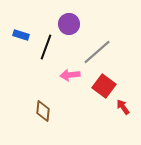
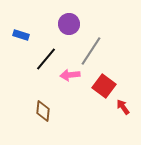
black line: moved 12 px down; rotated 20 degrees clockwise
gray line: moved 6 px left, 1 px up; rotated 16 degrees counterclockwise
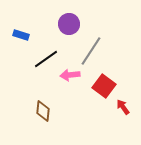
black line: rotated 15 degrees clockwise
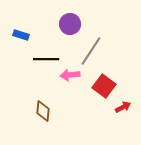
purple circle: moved 1 px right
black line: rotated 35 degrees clockwise
red arrow: rotated 98 degrees clockwise
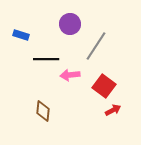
gray line: moved 5 px right, 5 px up
red arrow: moved 10 px left, 3 px down
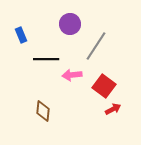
blue rectangle: rotated 49 degrees clockwise
pink arrow: moved 2 px right
red arrow: moved 1 px up
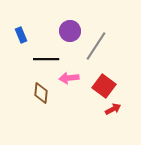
purple circle: moved 7 px down
pink arrow: moved 3 px left, 3 px down
brown diamond: moved 2 px left, 18 px up
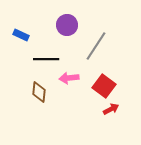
purple circle: moved 3 px left, 6 px up
blue rectangle: rotated 42 degrees counterclockwise
brown diamond: moved 2 px left, 1 px up
red arrow: moved 2 px left
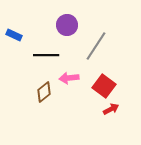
blue rectangle: moved 7 px left
black line: moved 4 px up
brown diamond: moved 5 px right; rotated 45 degrees clockwise
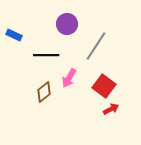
purple circle: moved 1 px up
pink arrow: rotated 54 degrees counterclockwise
